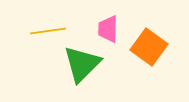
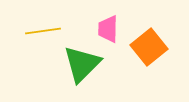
yellow line: moved 5 px left
orange square: rotated 15 degrees clockwise
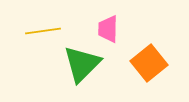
orange square: moved 16 px down
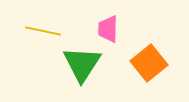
yellow line: rotated 20 degrees clockwise
green triangle: rotated 12 degrees counterclockwise
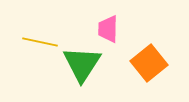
yellow line: moved 3 px left, 11 px down
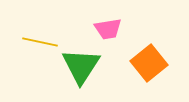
pink trapezoid: rotated 100 degrees counterclockwise
green triangle: moved 1 px left, 2 px down
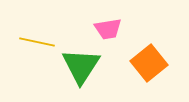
yellow line: moved 3 px left
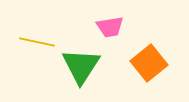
pink trapezoid: moved 2 px right, 2 px up
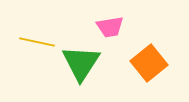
green triangle: moved 3 px up
